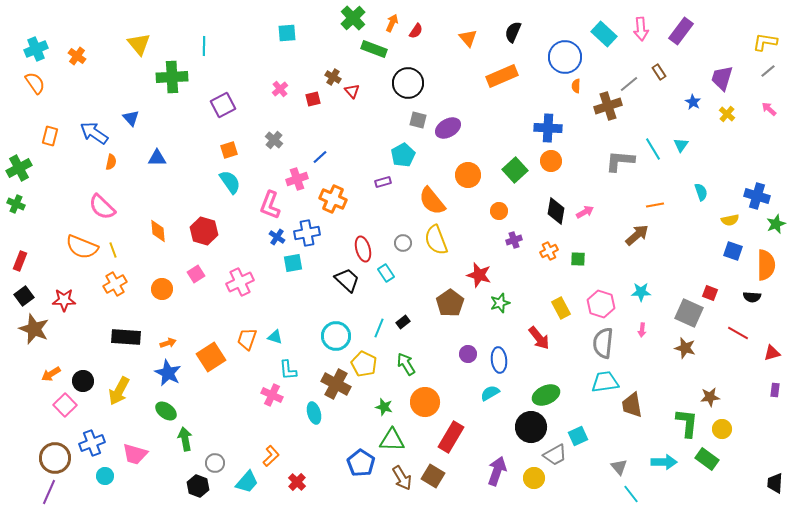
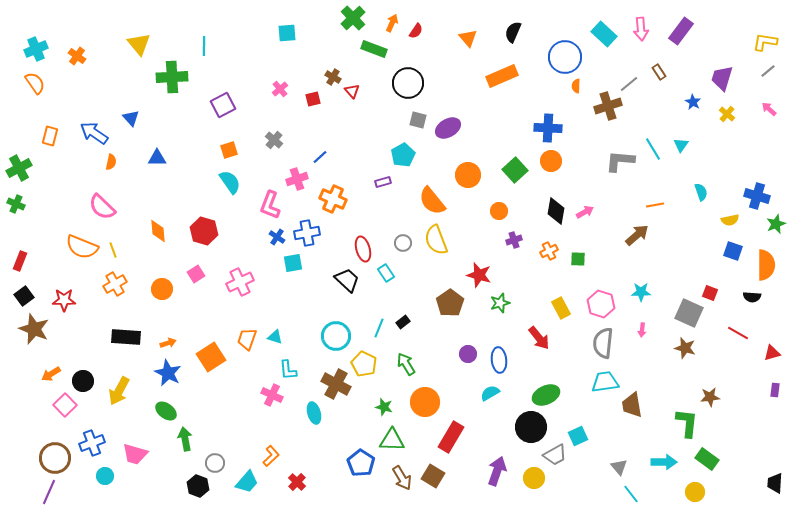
yellow circle at (722, 429): moved 27 px left, 63 px down
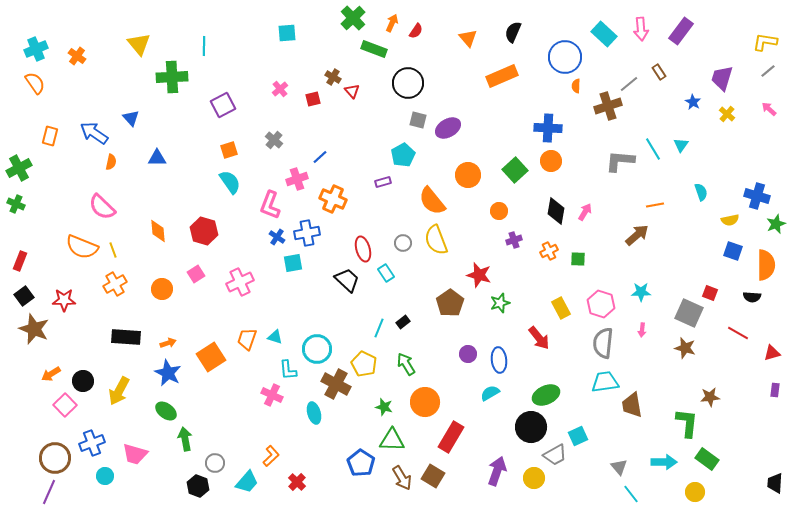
pink arrow at (585, 212): rotated 30 degrees counterclockwise
cyan circle at (336, 336): moved 19 px left, 13 px down
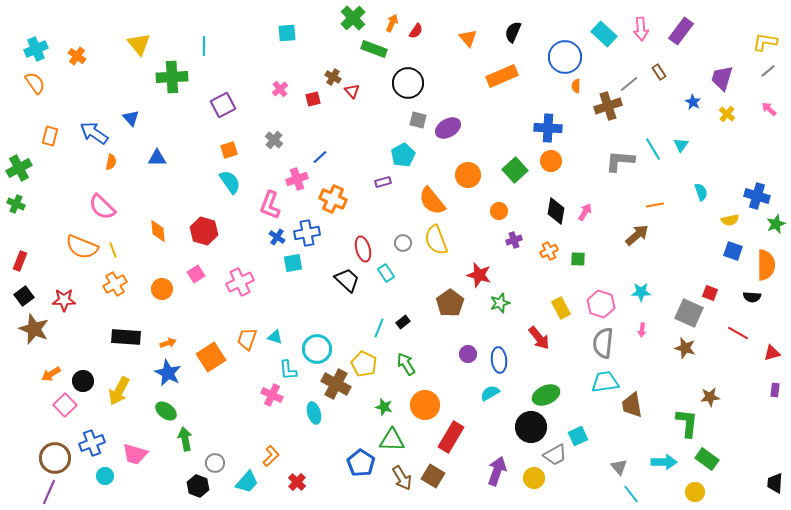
orange circle at (425, 402): moved 3 px down
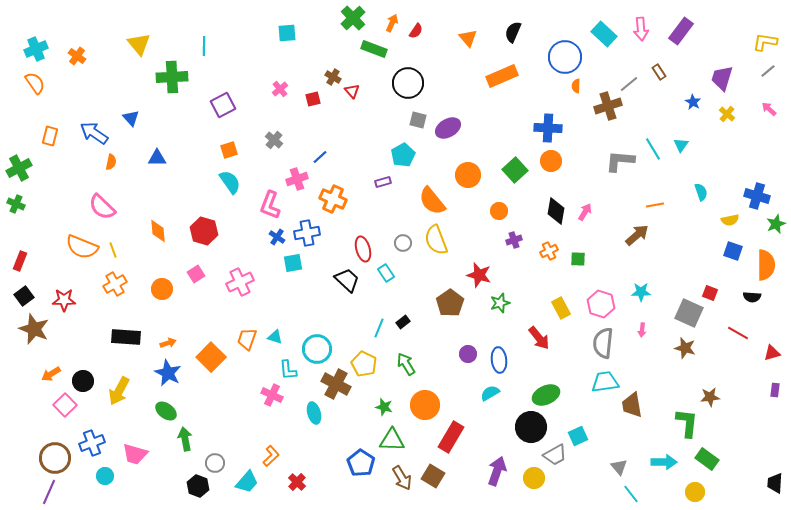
orange square at (211, 357): rotated 12 degrees counterclockwise
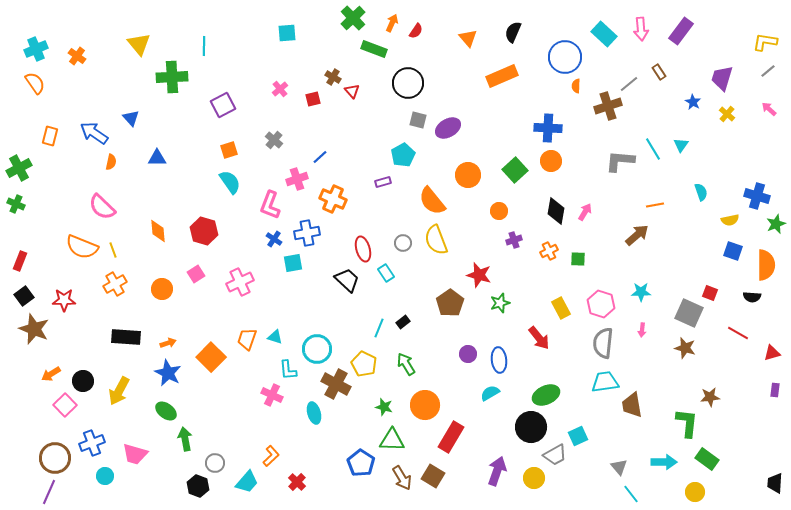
blue cross at (277, 237): moved 3 px left, 2 px down
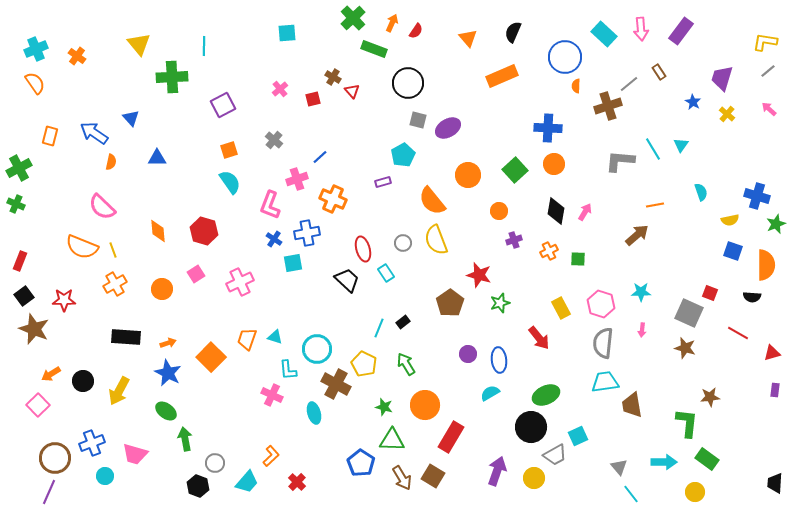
orange circle at (551, 161): moved 3 px right, 3 px down
pink square at (65, 405): moved 27 px left
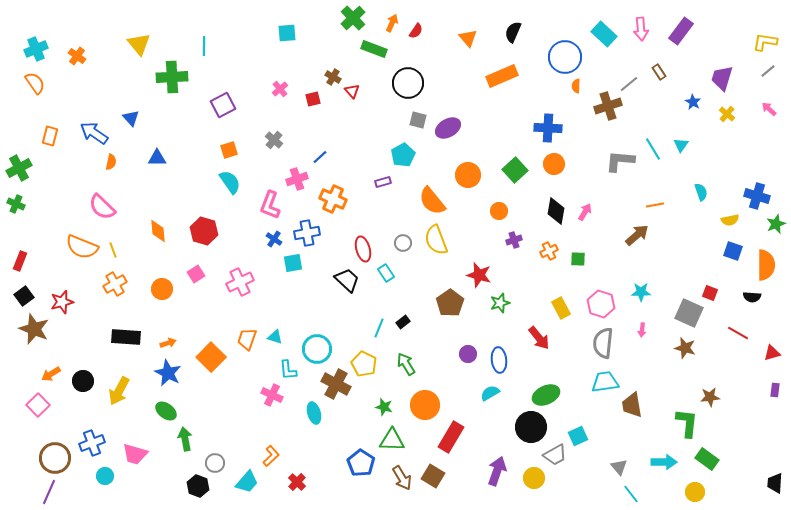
red star at (64, 300): moved 2 px left, 2 px down; rotated 15 degrees counterclockwise
